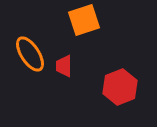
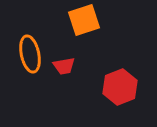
orange ellipse: rotated 21 degrees clockwise
red trapezoid: rotated 100 degrees counterclockwise
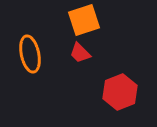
red trapezoid: moved 16 px right, 13 px up; rotated 55 degrees clockwise
red hexagon: moved 5 px down
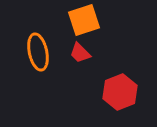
orange ellipse: moved 8 px right, 2 px up
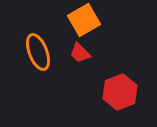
orange square: rotated 12 degrees counterclockwise
orange ellipse: rotated 9 degrees counterclockwise
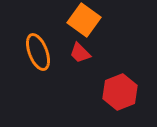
orange square: rotated 24 degrees counterclockwise
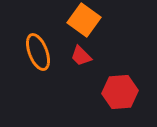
red trapezoid: moved 1 px right, 3 px down
red hexagon: rotated 16 degrees clockwise
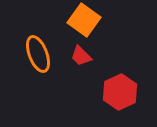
orange ellipse: moved 2 px down
red hexagon: rotated 20 degrees counterclockwise
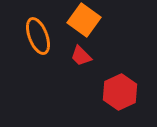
orange ellipse: moved 18 px up
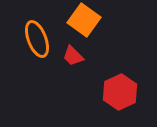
orange ellipse: moved 1 px left, 3 px down
red trapezoid: moved 8 px left
